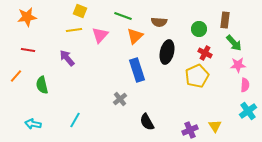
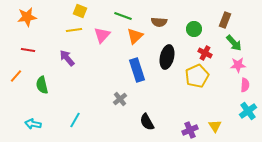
brown rectangle: rotated 14 degrees clockwise
green circle: moved 5 px left
pink triangle: moved 2 px right
black ellipse: moved 5 px down
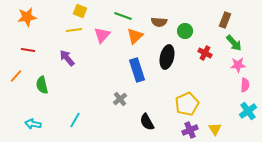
green circle: moved 9 px left, 2 px down
yellow pentagon: moved 10 px left, 28 px down
yellow triangle: moved 3 px down
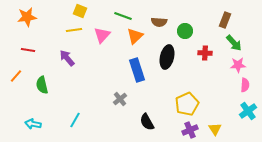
red cross: rotated 24 degrees counterclockwise
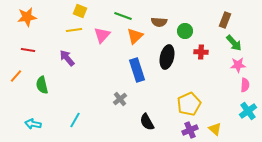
red cross: moved 4 px left, 1 px up
yellow pentagon: moved 2 px right
yellow triangle: rotated 16 degrees counterclockwise
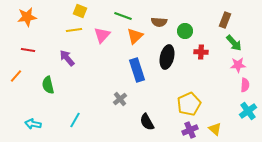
green semicircle: moved 6 px right
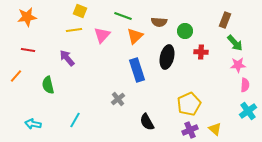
green arrow: moved 1 px right
gray cross: moved 2 px left
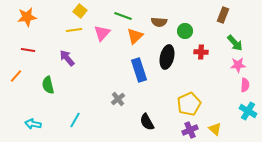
yellow square: rotated 16 degrees clockwise
brown rectangle: moved 2 px left, 5 px up
pink triangle: moved 2 px up
blue rectangle: moved 2 px right
cyan cross: rotated 24 degrees counterclockwise
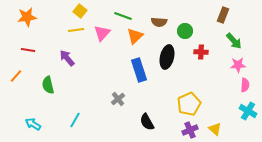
yellow line: moved 2 px right
green arrow: moved 1 px left, 2 px up
cyan arrow: rotated 21 degrees clockwise
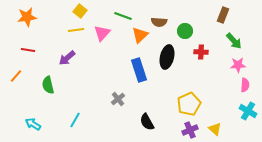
orange triangle: moved 5 px right, 1 px up
purple arrow: rotated 90 degrees counterclockwise
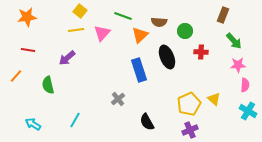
black ellipse: rotated 35 degrees counterclockwise
yellow triangle: moved 1 px left, 30 px up
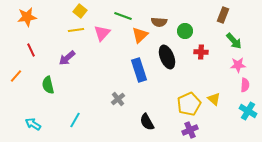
red line: moved 3 px right; rotated 56 degrees clockwise
